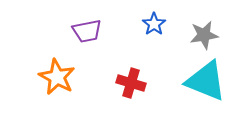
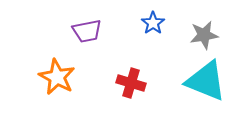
blue star: moved 1 px left, 1 px up
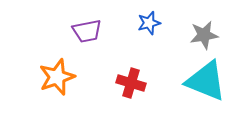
blue star: moved 4 px left; rotated 20 degrees clockwise
orange star: rotated 24 degrees clockwise
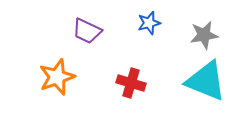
purple trapezoid: rotated 36 degrees clockwise
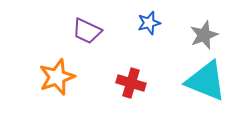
gray star: rotated 12 degrees counterclockwise
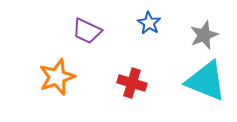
blue star: rotated 25 degrees counterclockwise
red cross: moved 1 px right
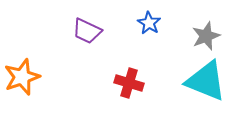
gray star: moved 2 px right, 1 px down
orange star: moved 35 px left
red cross: moved 3 px left
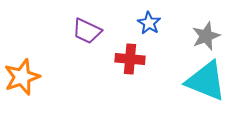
red cross: moved 1 px right, 24 px up; rotated 12 degrees counterclockwise
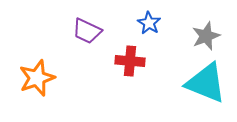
red cross: moved 2 px down
orange star: moved 15 px right, 1 px down
cyan triangle: moved 2 px down
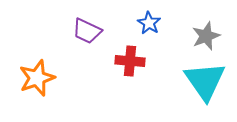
cyan triangle: moved 1 px left, 2 px up; rotated 33 degrees clockwise
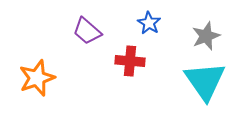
purple trapezoid: rotated 16 degrees clockwise
